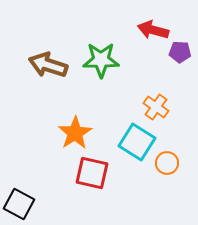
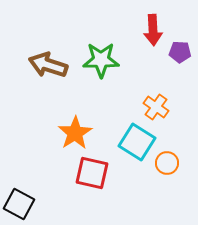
red arrow: rotated 108 degrees counterclockwise
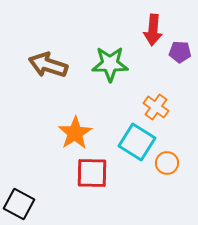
red arrow: rotated 8 degrees clockwise
green star: moved 9 px right, 4 px down
red square: rotated 12 degrees counterclockwise
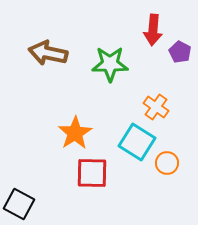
purple pentagon: rotated 25 degrees clockwise
brown arrow: moved 12 px up; rotated 6 degrees counterclockwise
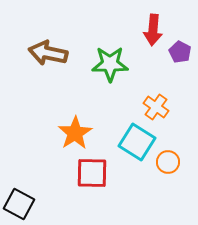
orange circle: moved 1 px right, 1 px up
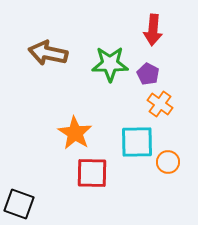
purple pentagon: moved 32 px left, 22 px down
orange cross: moved 4 px right, 3 px up
orange star: rotated 8 degrees counterclockwise
cyan square: rotated 33 degrees counterclockwise
black square: rotated 8 degrees counterclockwise
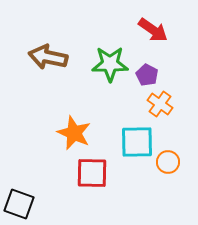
red arrow: rotated 60 degrees counterclockwise
brown arrow: moved 4 px down
purple pentagon: moved 1 px left, 1 px down
orange star: moved 1 px left; rotated 8 degrees counterclockwise
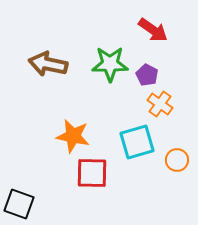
brown arrow: moved 7 px down
orange star: moved 1 px left, 3 px down; rotated 12 degrees counterclockwise
cyan square: rotated 15 degrees counterclockwise
orange circle: moved 9 px right, 2 px up
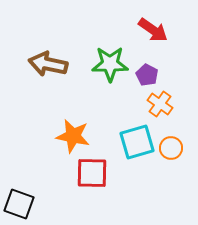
orange circle: moved 6 px left, 12 px up
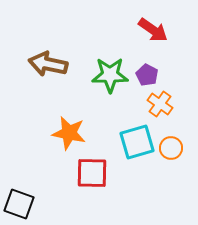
green star: moved 11 px down
orange star: moved 4 px left, 3 px up
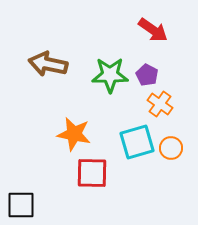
orange star: moved 5 px right, 1 px down
black square: moved 2 px right, 1 px down; rotated 20 degrees counterclockwise
